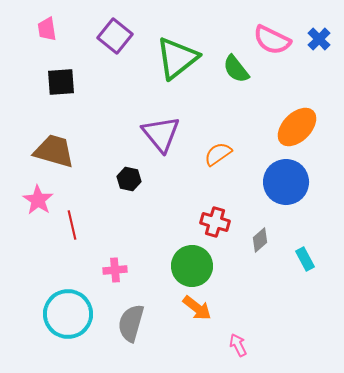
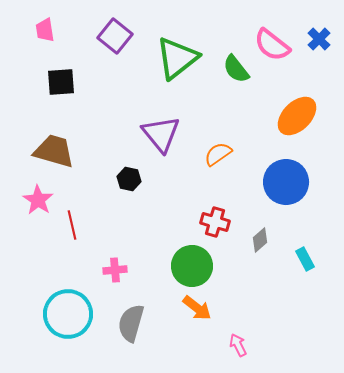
pink trapezoid: moved 2 px left, 1 px down
pink semicircle: moved 5 px down; rotated 12 degrees clockwise
orange ellipse: moved 11 px up
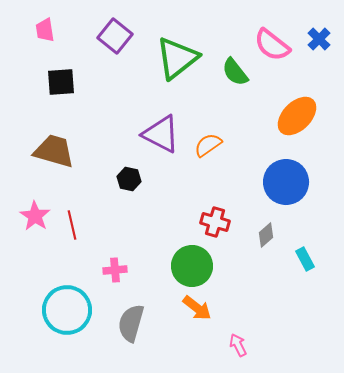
green semicircle: moved 1 px left, 3 px down
purple triangle: rotated 24 degrees counterclockwise
orange semicircle: moved 10 px left, 9 px up
pink star: moved 3 px left, 16 px down
gray diamond: moved 6 px right, 5 px up
cyan circle: moved 1 px left, 4 px up
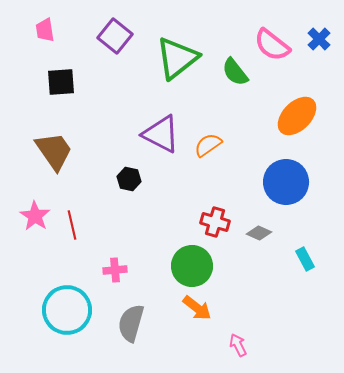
brown trapezoid: rotated 39 degrees clockwise
gray diamond: moved 7 px left, 2 px up; rotated 65 degrees clockwise
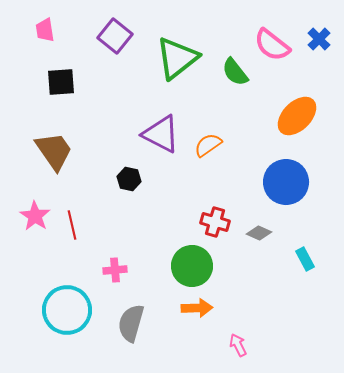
orange arrow: rotated 40 degrees counterclockwise
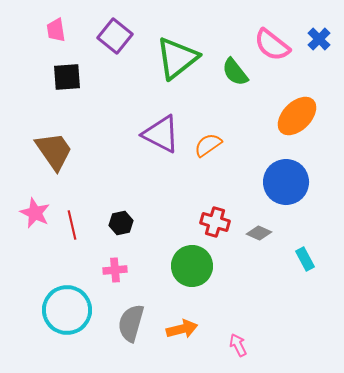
pink trapezoid: moved 11 px right
black square: moved 6 px right, 5 px up
black hexagon: moved 8 px left, 44 px down; rotated 25 degrees counterclockwise
pink star: moved 3 px up; rotated 8 degrees counterclockwise
orange arrow: moved 15 px left, 21 px down; rotated 12 degrees counterclockwise
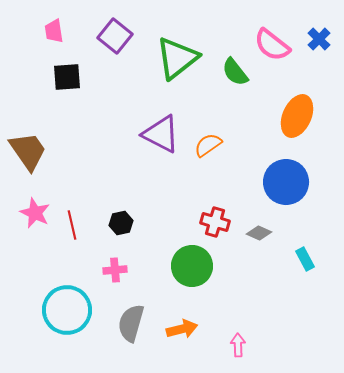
pink trapezoid: moved 2 px left, 1 px down
orange ellipse: rotated 21 degrees counterclockwise
brown trapezoid: moved 26 px left
pink arrow: rotated 25 degrees clockwise
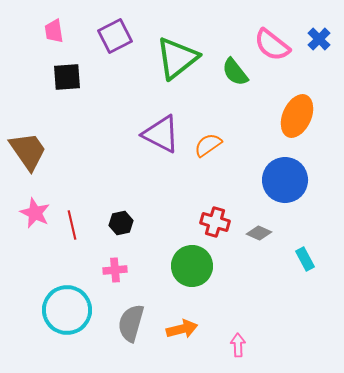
purple square: rotated 24 degrees clockwise
blue circle: moved 1 px left, 2 px up
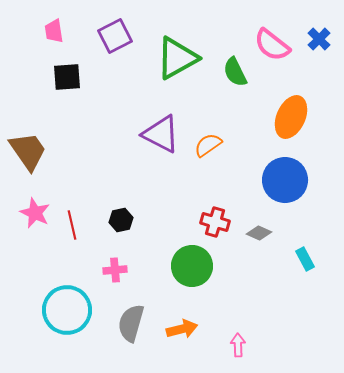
green triangle: rotated 9 degrees clockwise
green semicircle: rotated 12 degrees clockwise
orange ellipse: moved 6 px left, 1 px down
black hexagon: moved 3 px up
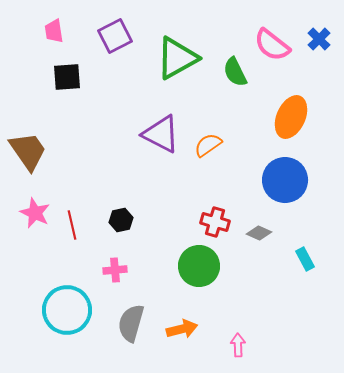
green circle: moved 7 px right
